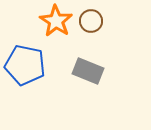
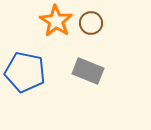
brown circle: moved 2 px down
blue pentagon: moved 7 px down
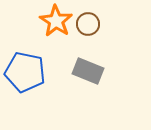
brown circle: moved 3 px left, 1 px down
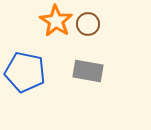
gray rectangle: rotated 12 degrees counterclockwise
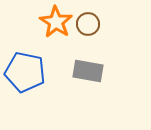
orange star: moved 1 px down
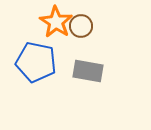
brown circle: moved 7 px left, 2 px down
blue pentagon: moved 11 px right, 10 px up
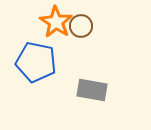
gray rectangle: moved 4 px right, 19 px down
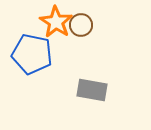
brown circle: moved 1 px up
blue pentagon: moved 4 px left, 8 px up
